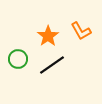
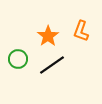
orange L-shape: rotated 50 degrees clockwise
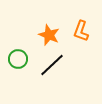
orange star: moved 1 px right, 1 px up; rotated 15 degrees counterclockwise
black line: rotated 8 degrees counterclockwise
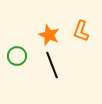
green circle: moved 1 px left, 3 px up
black line: rotated 68 degrees counterclockwise
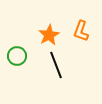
orange star: rotated 20 degrees clockwise
black line: moved 4 px right
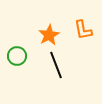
orange L-shape: moved 2 px right, 1 px up; rotated 30 degrees counterclockwise
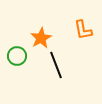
orange star: moved 8 px left, 3 px down
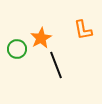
green circle: moved 7 px up
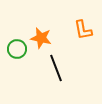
orange star: rotated 30 degrees counterclockwise
black line: moved 3 px down
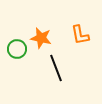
orange L-shape: moved 3 px left, 5 px down
